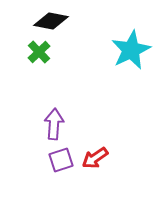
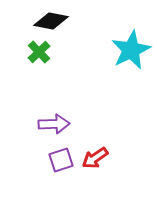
purple arrow: rotated 84 degrees clockwise
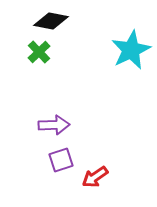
purple arrow: moved 1 px down
red arrow: moved 19 px down
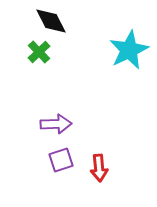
black diamond: rotated 52 degrees clockwise
cyan star: moved 2 px left
purple arrow: moved 2 px right, 1 px up
red arrow: moved 4 px right, 9 px up; rotated 60 degrees counterclockwise
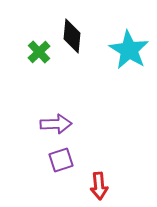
black diamond: moved 21 px right, 15 px down; rotated 32 degrees clockwise
cyan star: rotated 15 degrees counterclockwise
red arrow: moved 18 px down
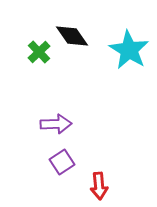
black diamond: rotated 40 degrees counterclockwise
purple square: moved 1 px right, 2 px down; rotated 15 degrees counterclockwise
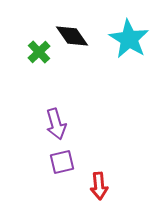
cyan star: moved 11 px up
purple arrow: rotated 76 degrees clockwise
purple square: rotated 20 degrees clockwise
